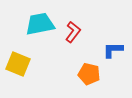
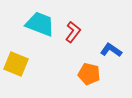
cyan trapezoid: rotated 32 degrees clockwise
blue L-shape: moved 2 px left; rotated 35 degrees clockwise
yellow square: moved 2 px left
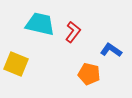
cyan trapezoid: rotated 8 degrees counterclockwise
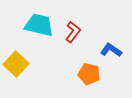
cyan trapezoid: moved 1 px left, 1 px down
yellow square: rotated 20 degrees clockwise
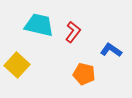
yellow square: moved 1 px right, 1 px down
orange pentagon: moved 5 px left
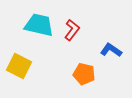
red L-shape: moved 1 px left, 2 px up
yellow square: moved 2 px right, 1 px down; rotated 15 degrees counterclockwise
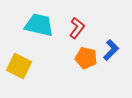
red L-shape: moved 5 px right, 2 px up
blue L-shape: rotated 100 degrees clockwise
orange pentagon: moved 2 px right, 16 px up
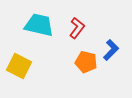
orange pentagon: moved 4 px down
